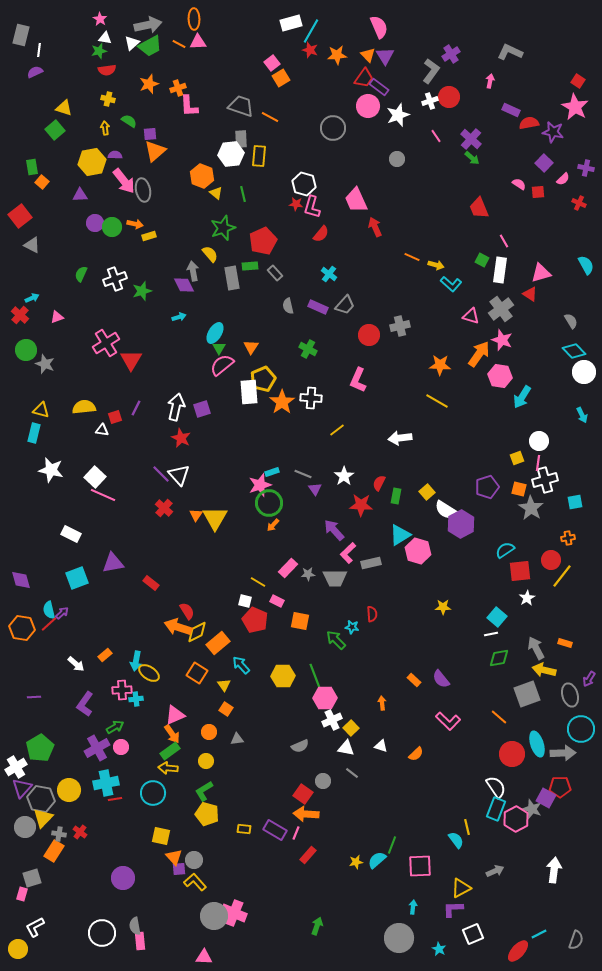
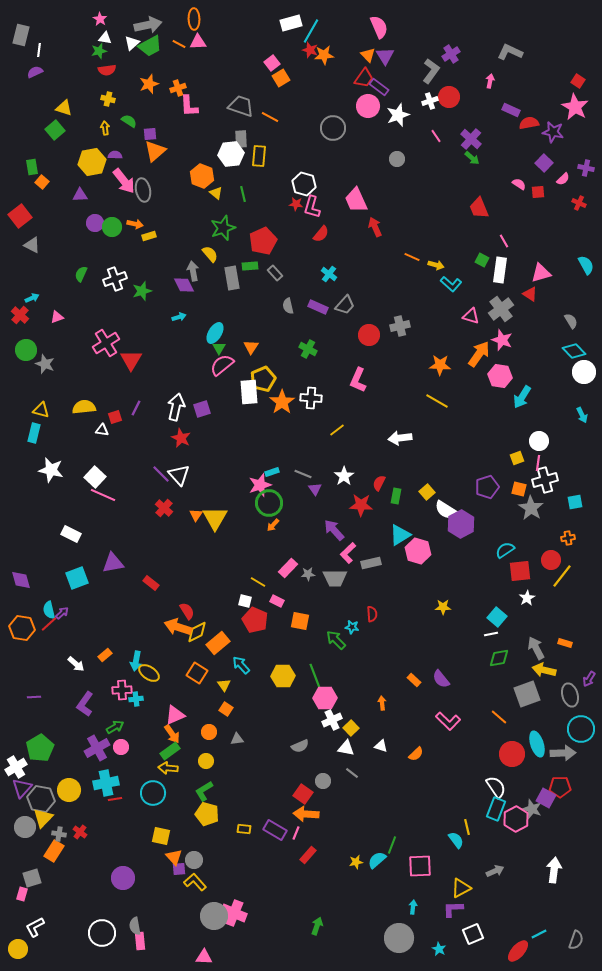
orange star at (337, 55): moved 13 px left
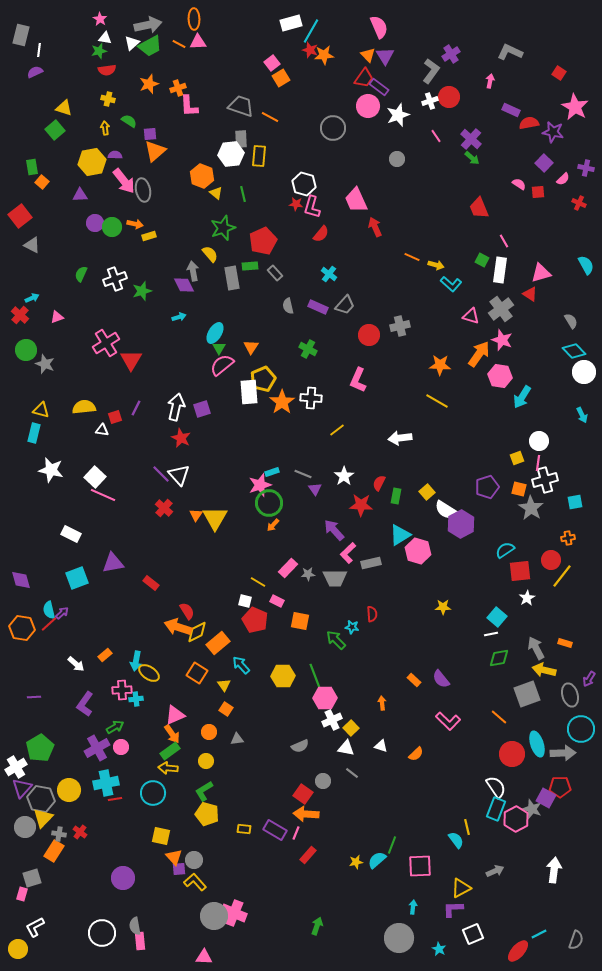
red square at (578, 81): moved 19 px left, 8 px up
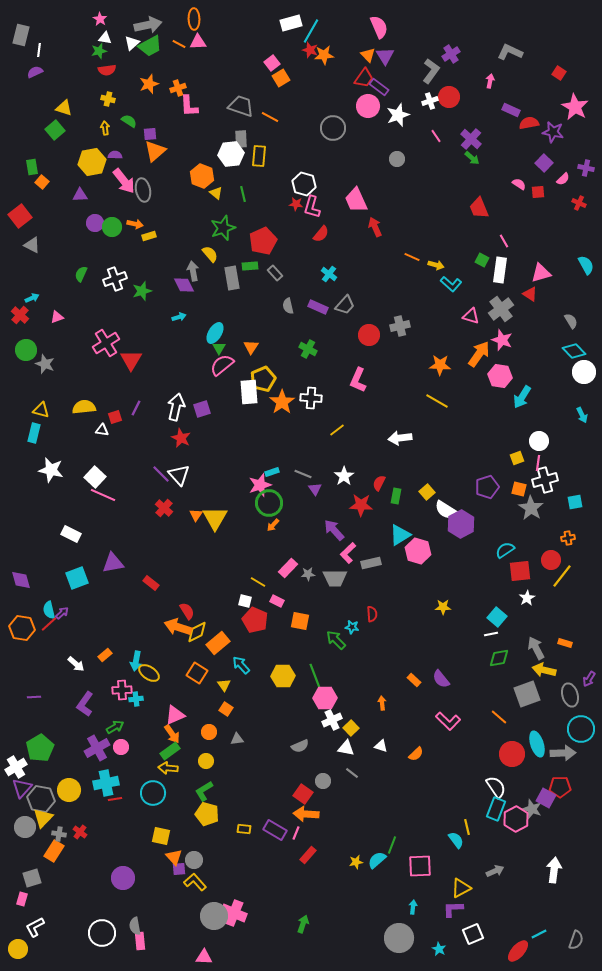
pink rectangle at (22, 894): moved 5 px down
green arrow at (317, 926): moved 14 px left, 2 px up
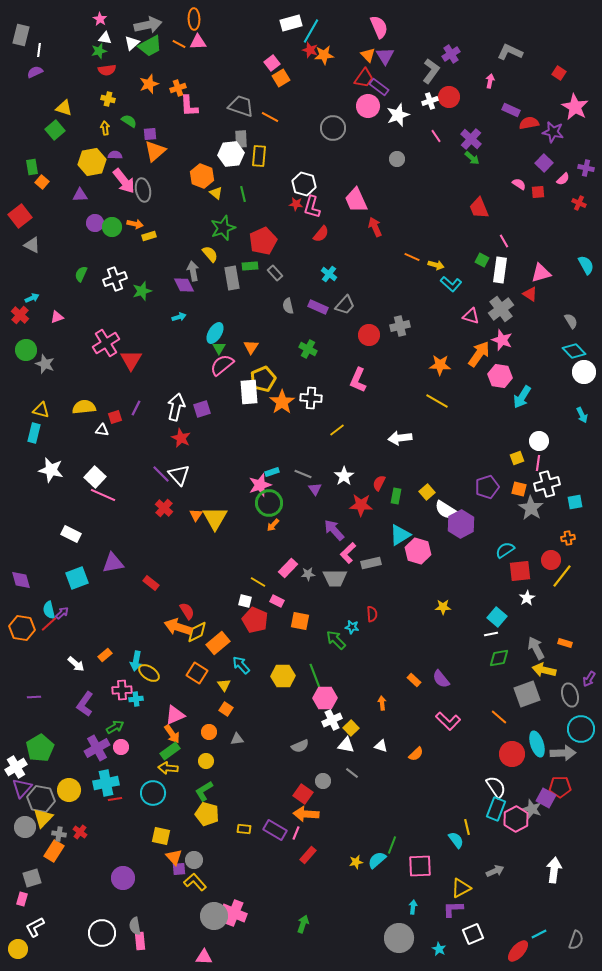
white cross at (545, 480): moved 2 px right, 4 px down
white triangle at (346, 748): moved 3 px up
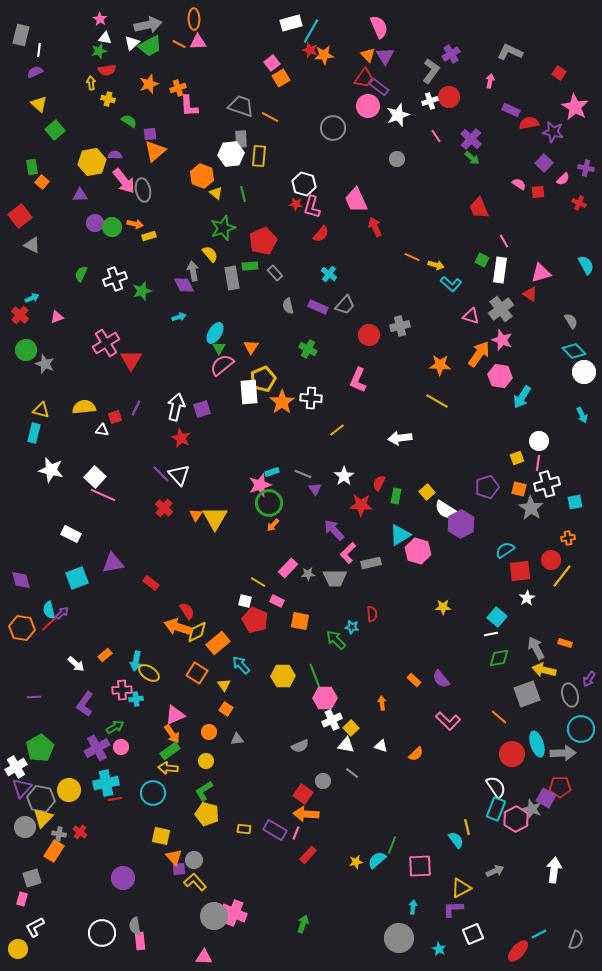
yellow triangle at (64, 108): moved 25 px left, 4 px up; rotated 24 degrees clockwise
yellow arrow at (105, 128): moved 14 px left, 45 px up
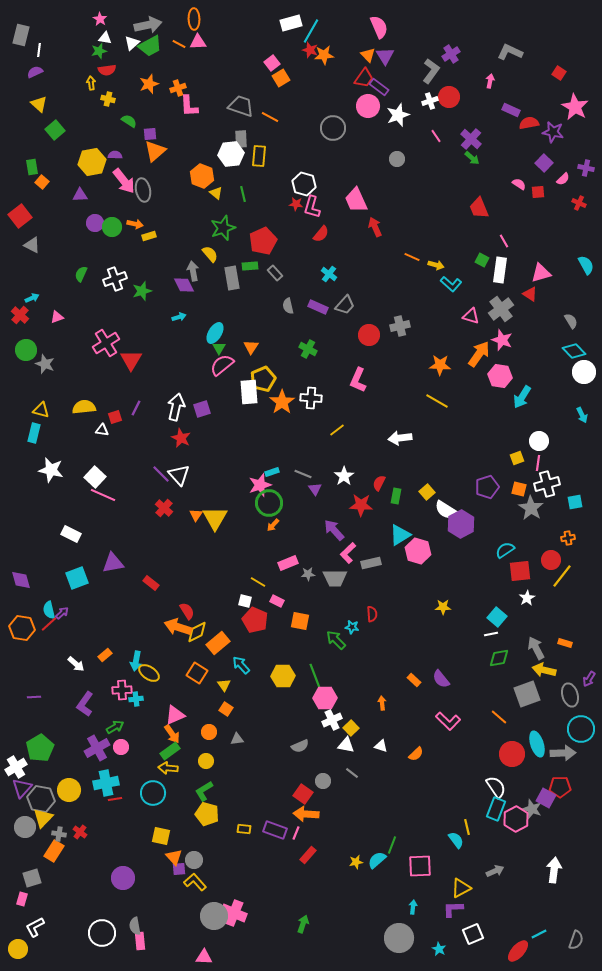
pink rectangle at (288, 568): moved 5 px up; rotated 24 degrees clockwise
purple rectangle at (275, 830): rotated 10 degrees counterclockwise
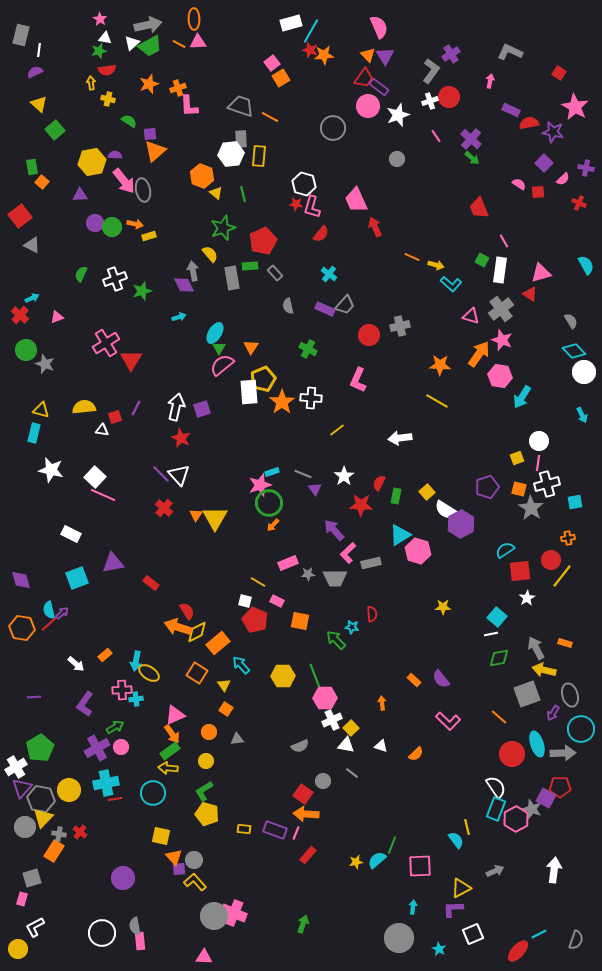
purple rectangle at (318, 307): moved 7 px right, 2 px down
purple arrow at (589, 679): moved 36 px left, 34 px down
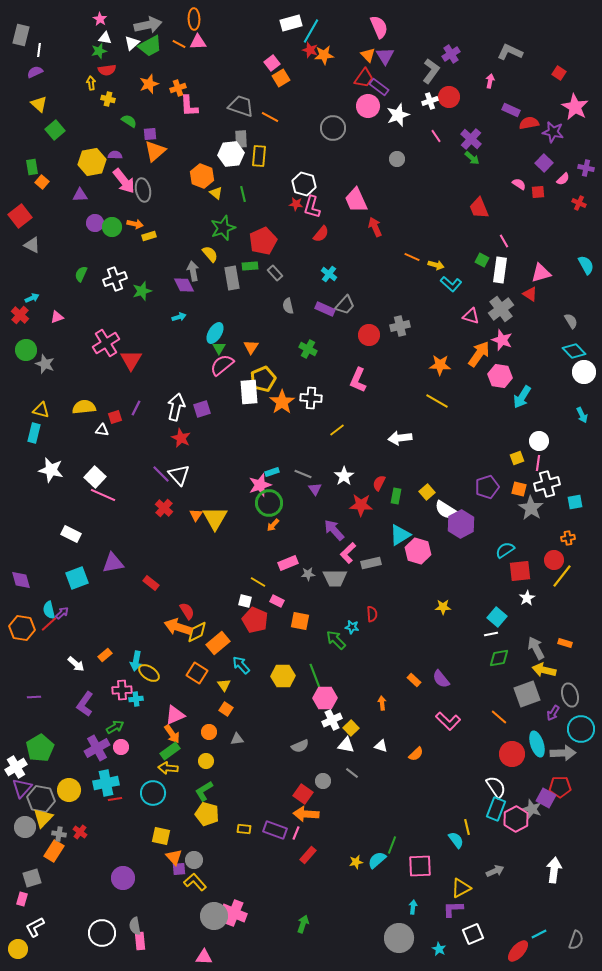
red circle at (551, 560): moved 3 px right
